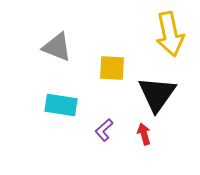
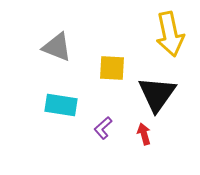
purple L-shape: moved 1 px left, 2 px up
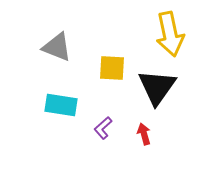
black triangle: moved 7 px up
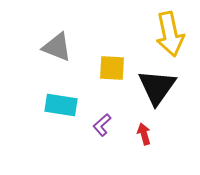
purple L-shape: moved 1 px left, 3 px up
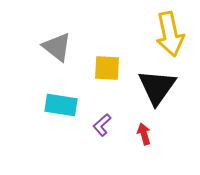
gray triangle: rotated 16 degrees clockwise
yellow square: moved 5 px left
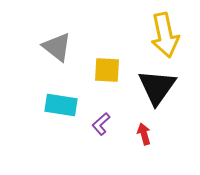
yellow arrow: moved 5 px left, 1 px down
yellow square: moved 2 px down
purple L-shape: moved 1 px left, 1 px up
